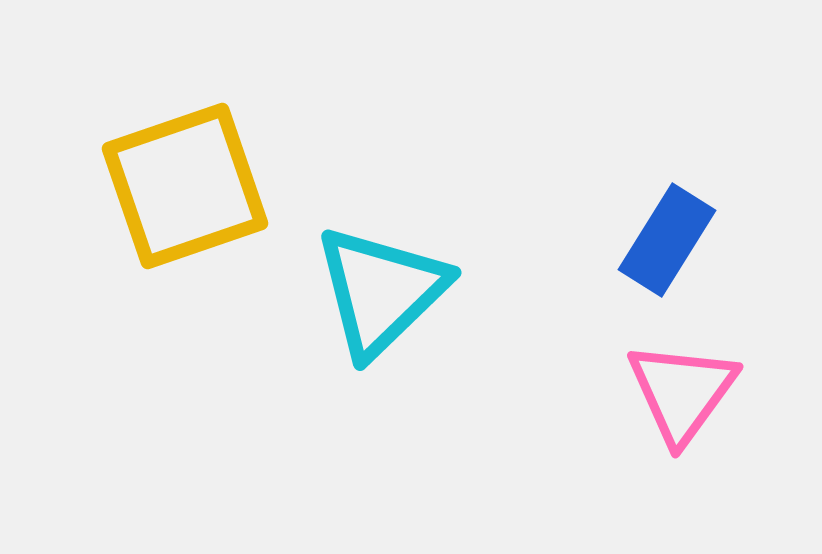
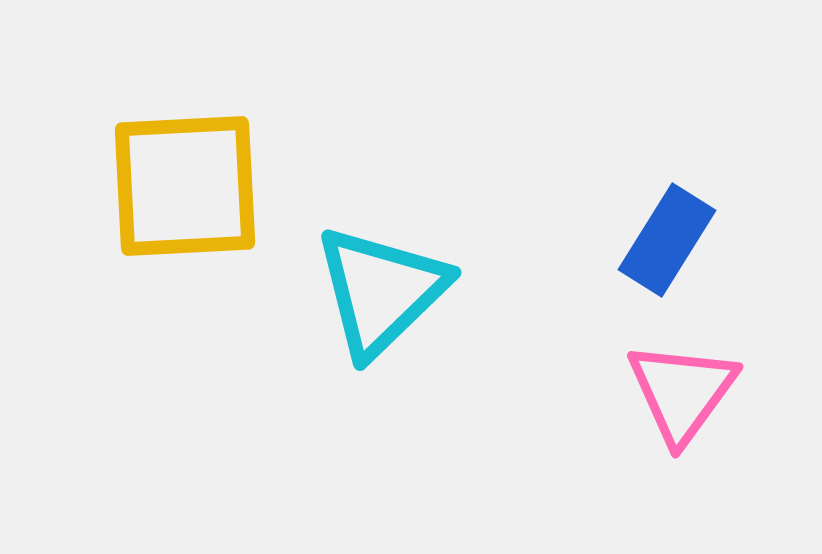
yellow square: rotated 16 degrees clockwise
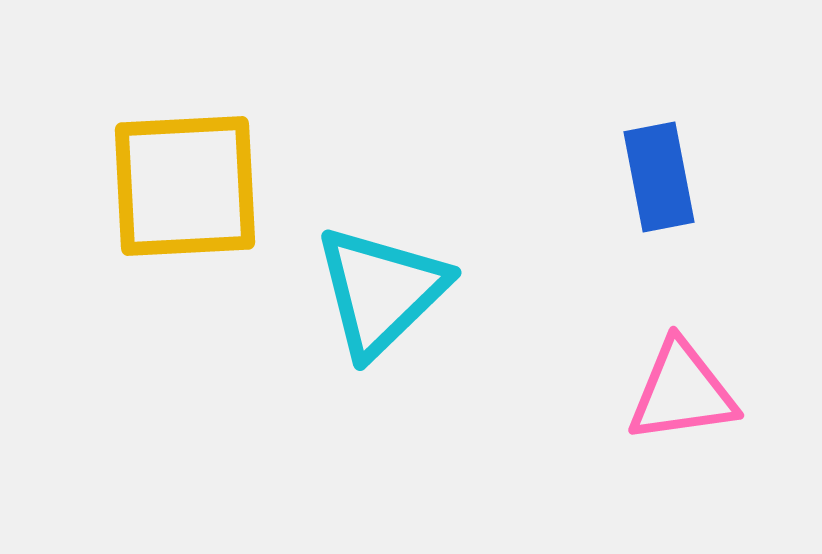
blue rectangle: moved 8 px left, 63 px up; rotated 43 degrees counterclockwise
pink triangle: rotated 46 degrees clockwise
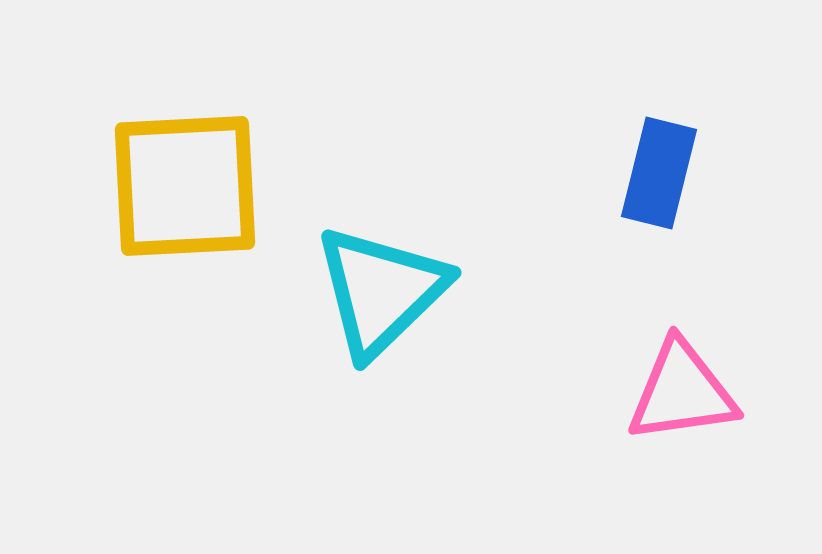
blue rectangle: moved 4 px up; rotated 25 degrees clockwise
